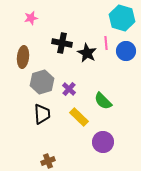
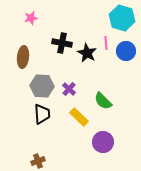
gray hexagon: moved 4 px down; rotated 20 degrees clockwise
brown cross: moved 10 px left
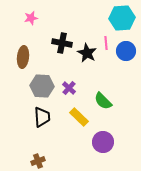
cyan hexagon: rotated 20 degrees counterclockwise
purple cross: moved 1 px up
black trapezoid: moved 3 px down
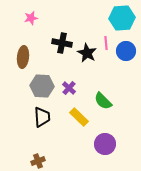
purple circle: moved 2 px right, 2 px down
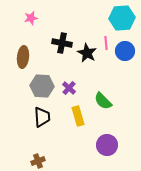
blue circle: moved 1 px left
yellow rectangle: moved 1 px left, 1 px up; rotated 30 degrees clockwise
purple circle: moved 2 px right, 1 px down
